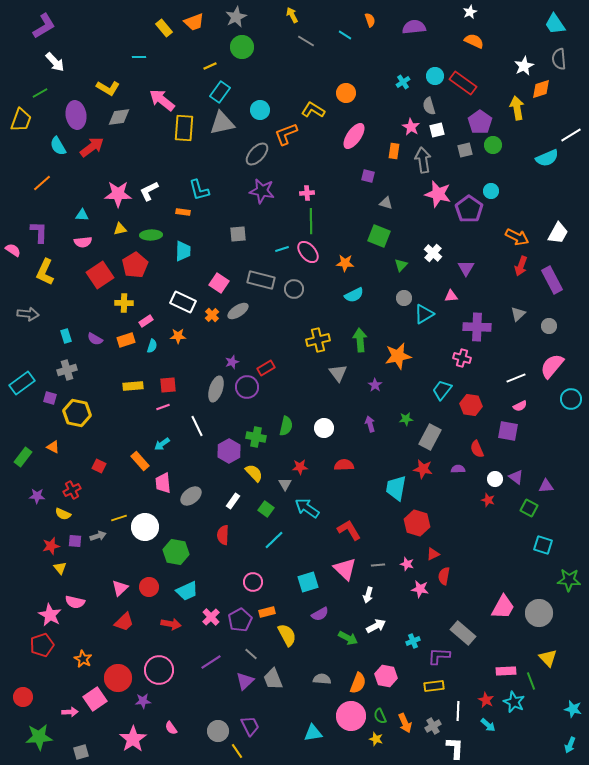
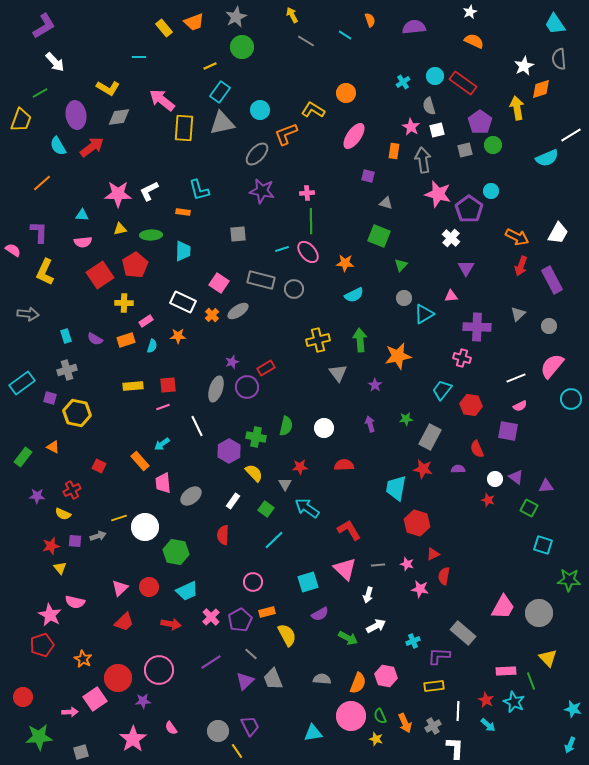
white cross at (433, 253): moved 18 px right, 15 px up
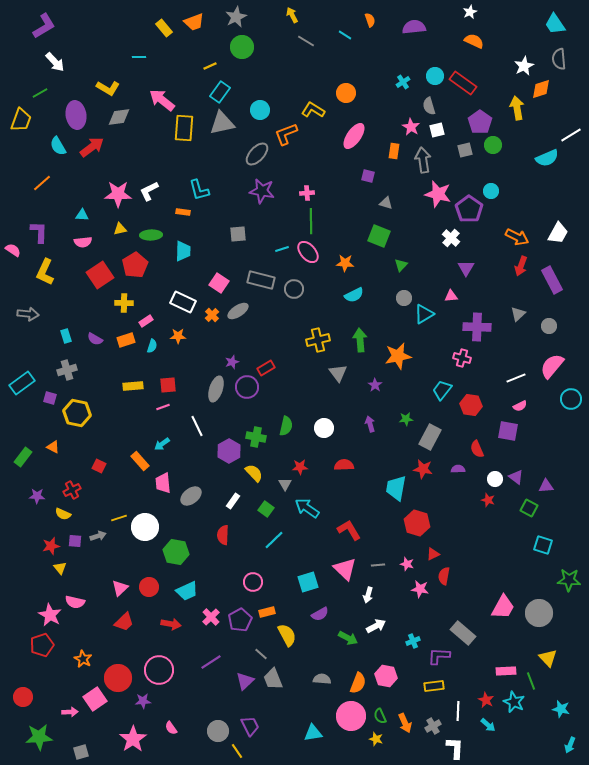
gray line at (251, 654): moved 10 px right
cyan star at (573, 709): moved 12 px left
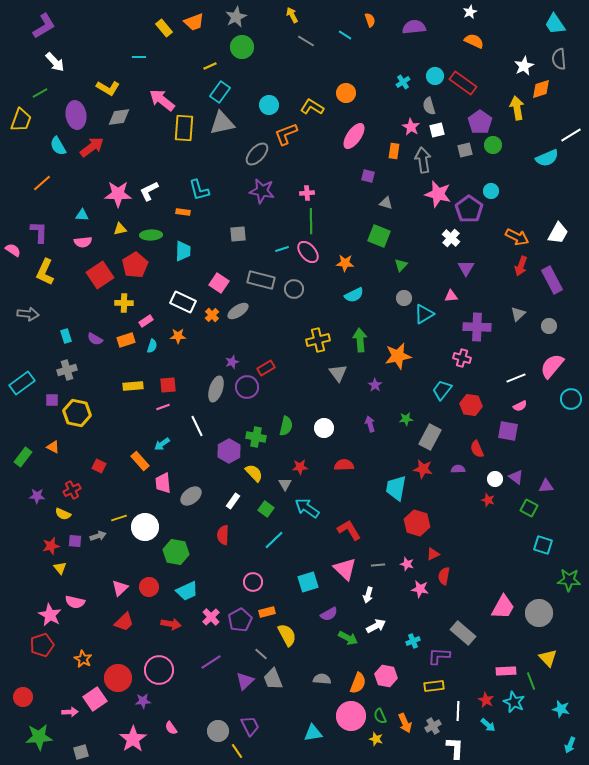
cyan circle at (260, 110): moved 9 px right, 5 px up
yellow L-shape at (313, 110): moved 1 px left, 3 px up
purple square at (50, 398): moved 2 px right, 2 px down; rotated 16 degrees counterclockwise
purple semicircle at (320, 614): moved 9 px right
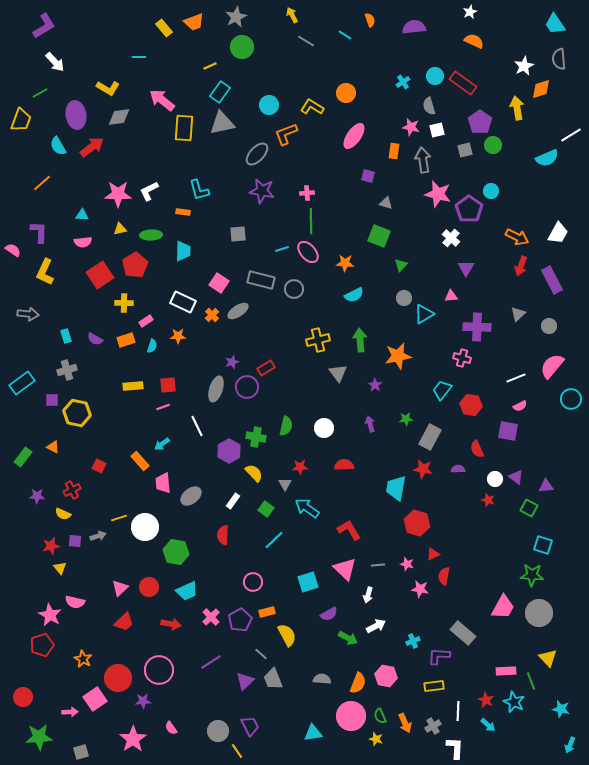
pink star at (411, 127): rotated 18 degrees counterclockwise
green star at (569, 580): moved 37 px left, 5 px up
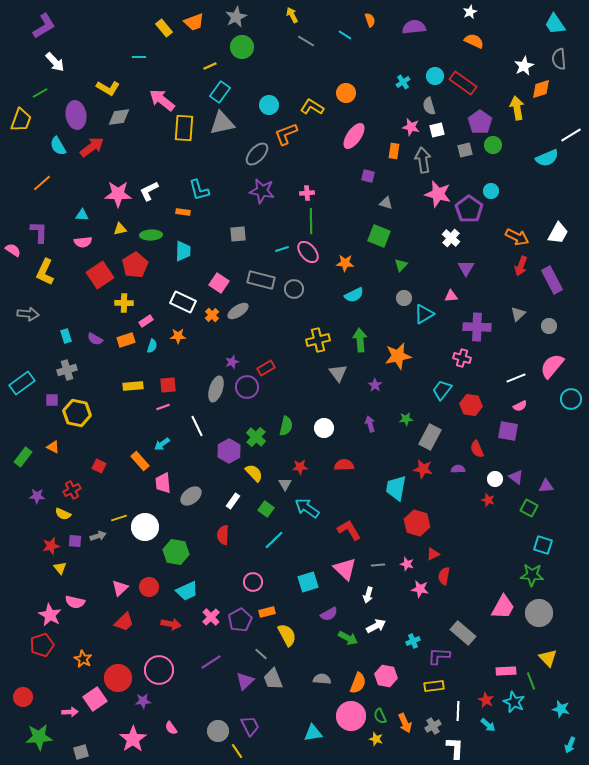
green cross at (256, 437): rotated 30 degrees clockwise
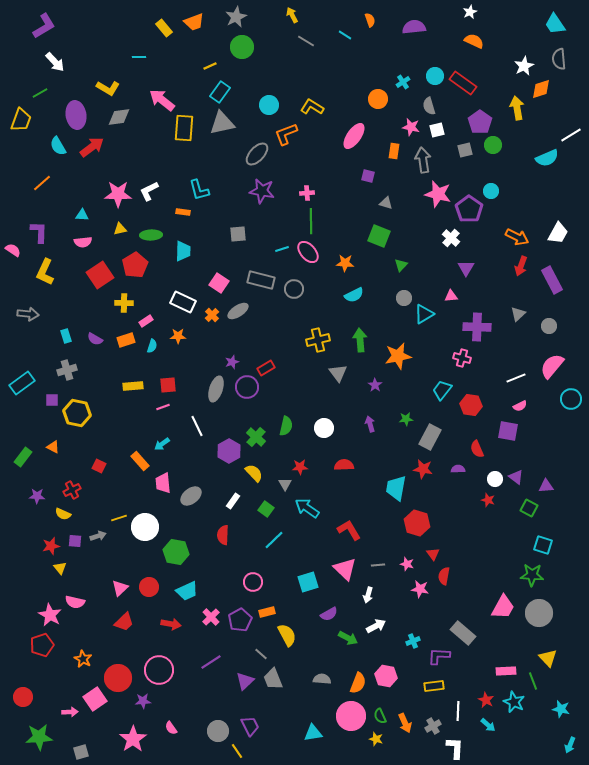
orange circle at (346, 93): moved 32 px right, 6 px down
red triangle at (433, 554): rotated 40 degrees counterclockwise
green line at (531, 681): moved 2 px right
